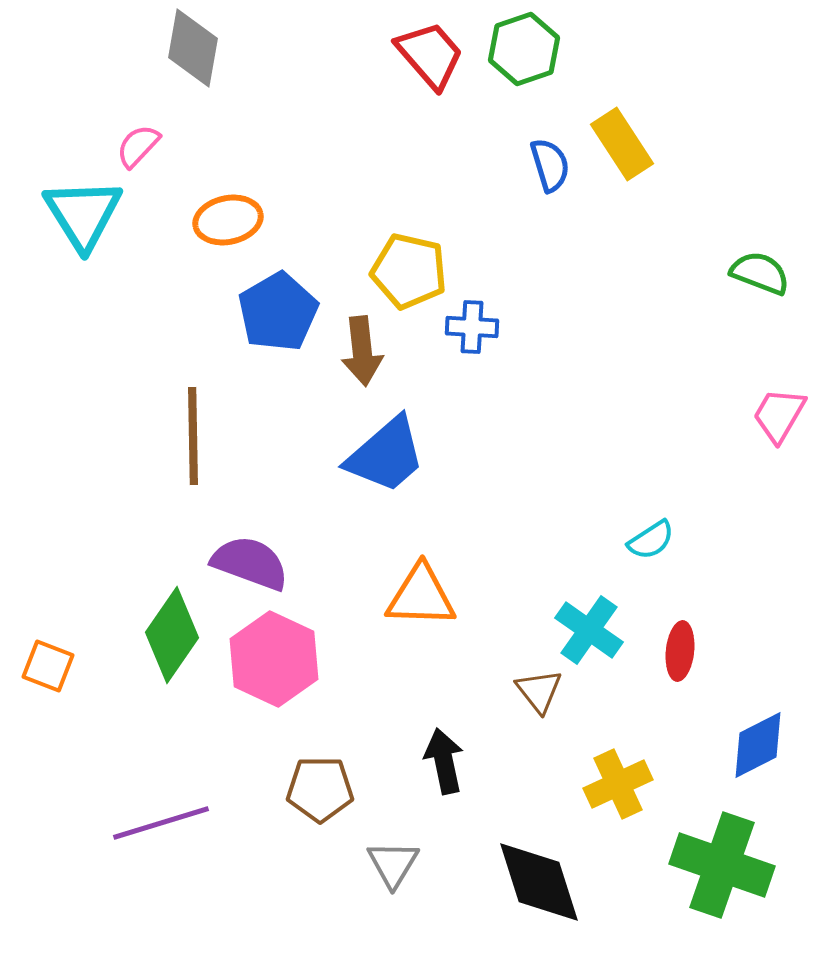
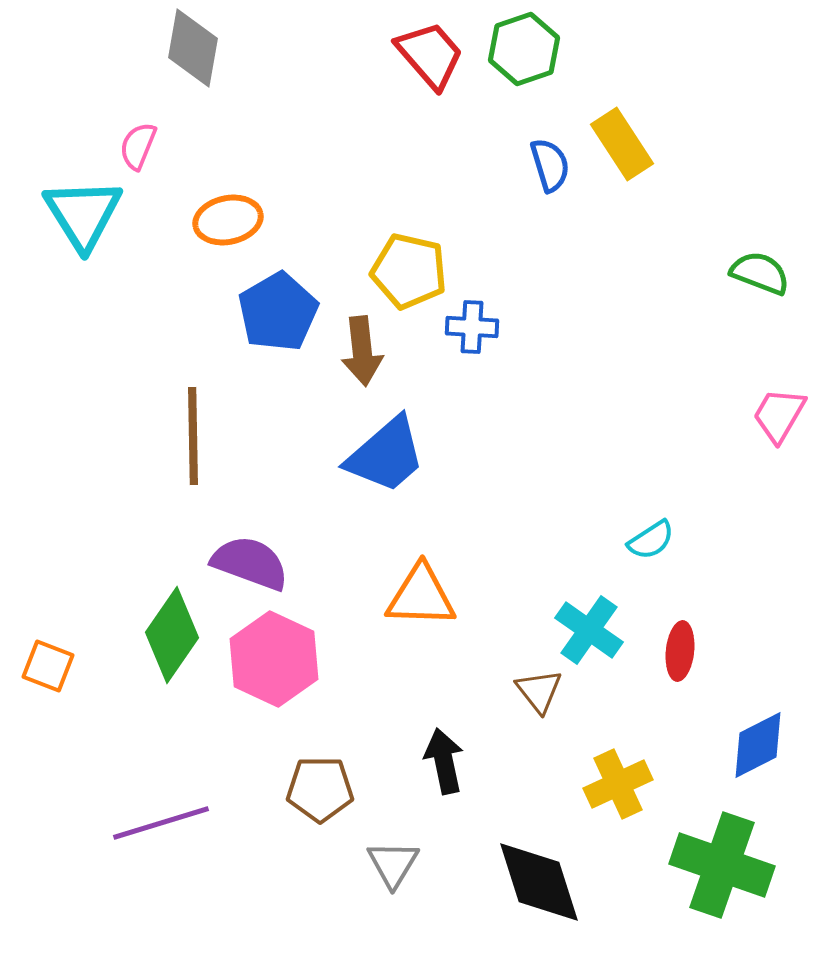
pink semicircle: rotated 21 degrees counterclockwise
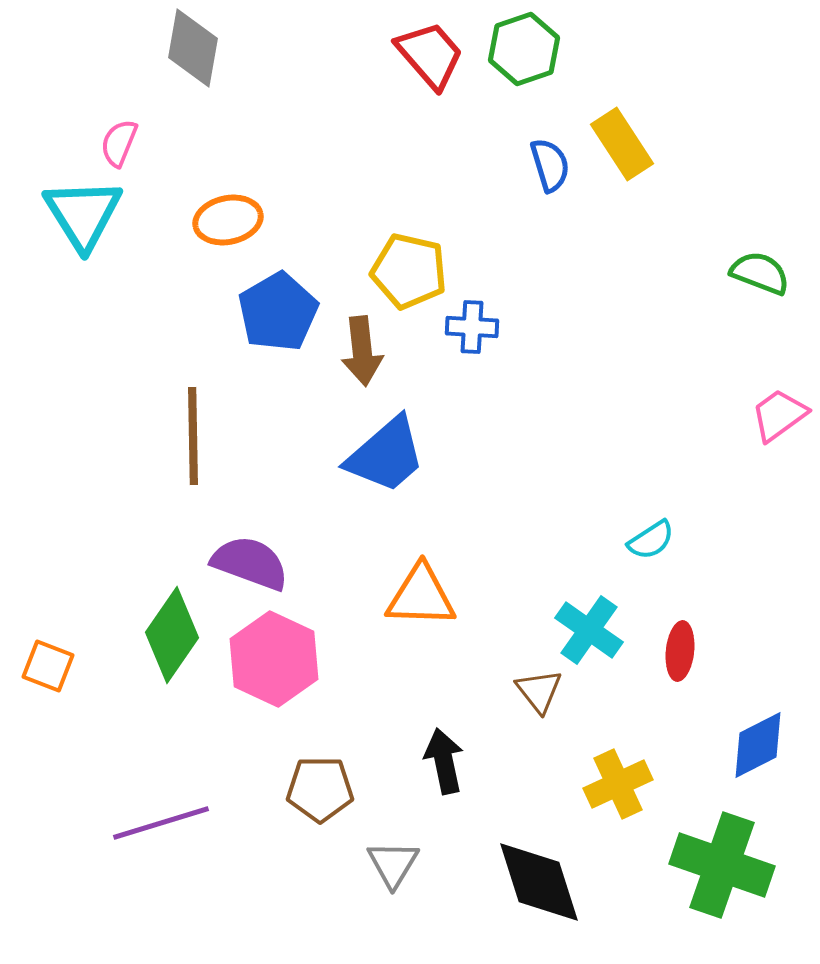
pink semicircle: moved 19 px left, 3 px up
pink trapezoid: rotated 24 degrees clockwise
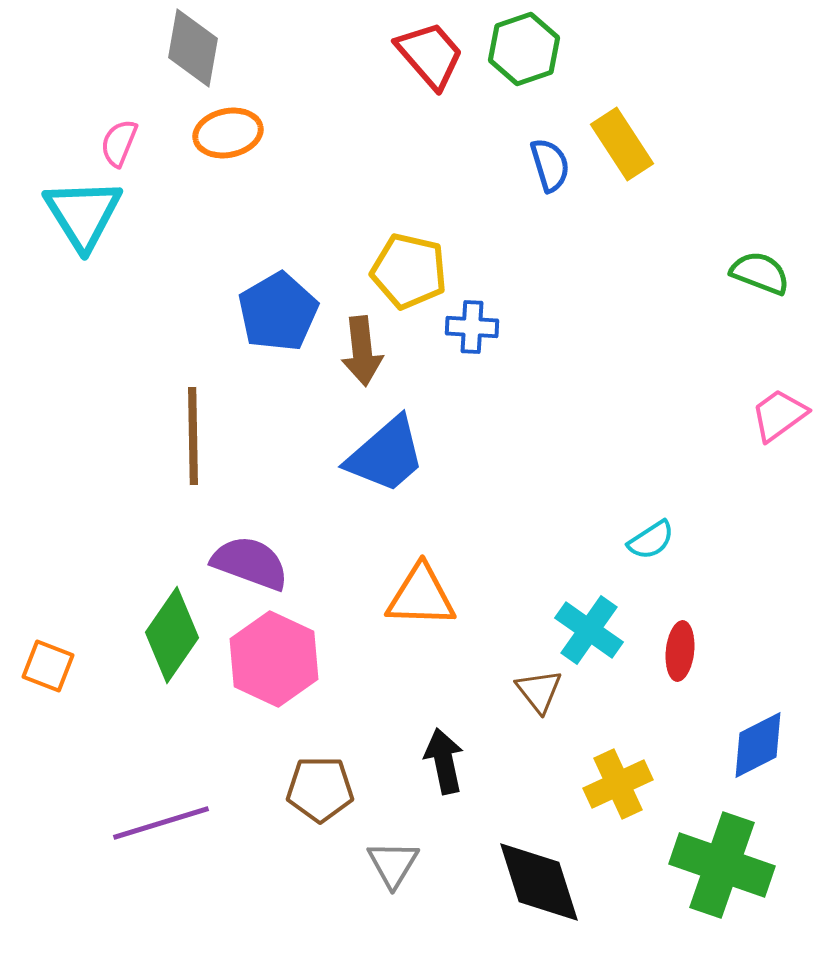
orange ellipse: moved 87 px up
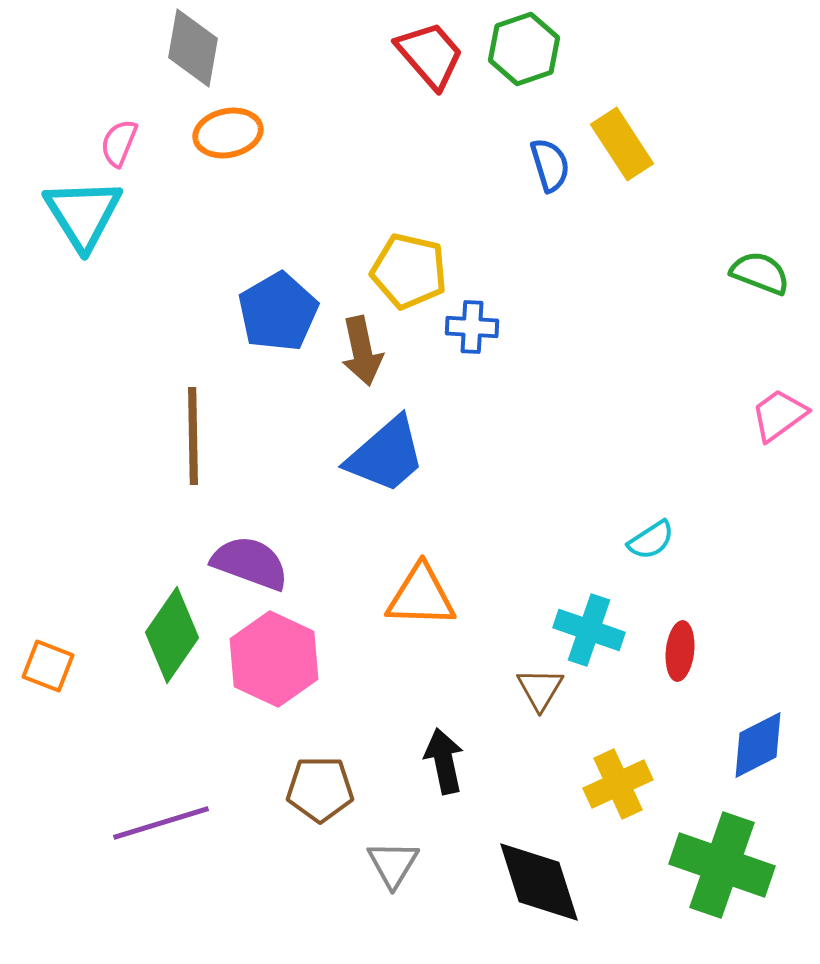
brown arrow: rotated 6 degrees counterclockwise
cyan cross: rotated 16 degrees counterclockwise
brown triangle: moved 1 px right, 2 px up; rotated 9 degrees clockwise
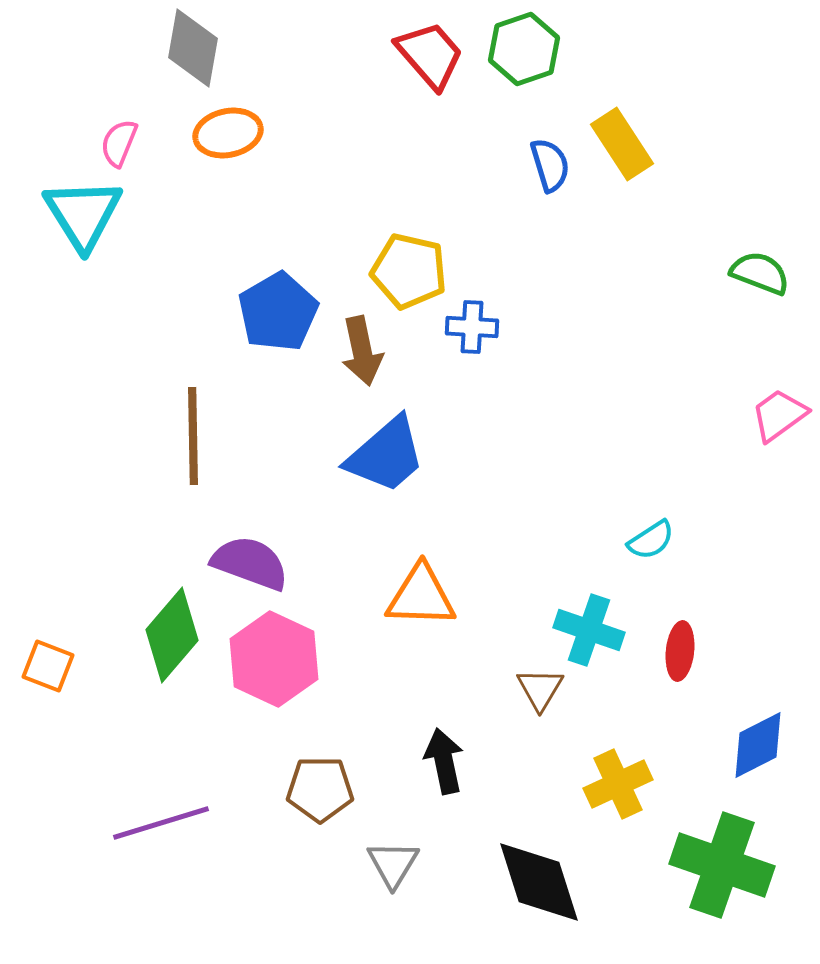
green diamond: rotated 6 degrees clockwise
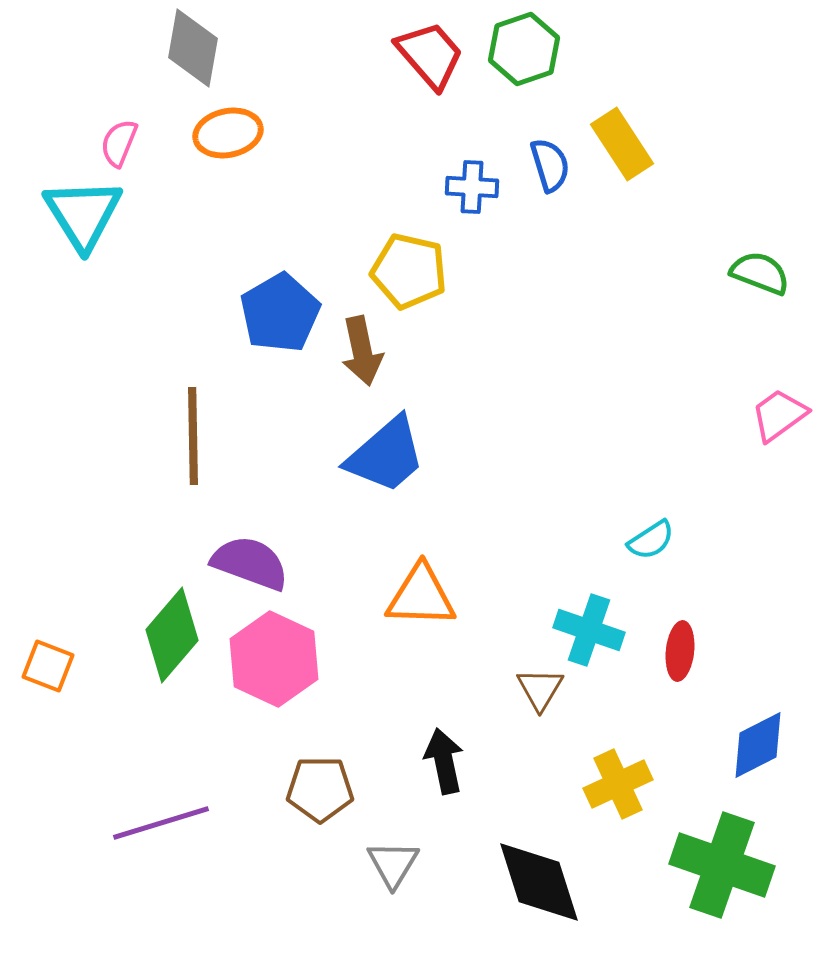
blue pentagon: moved 2 px right, 1 px down
blue cross: moved 140 px up
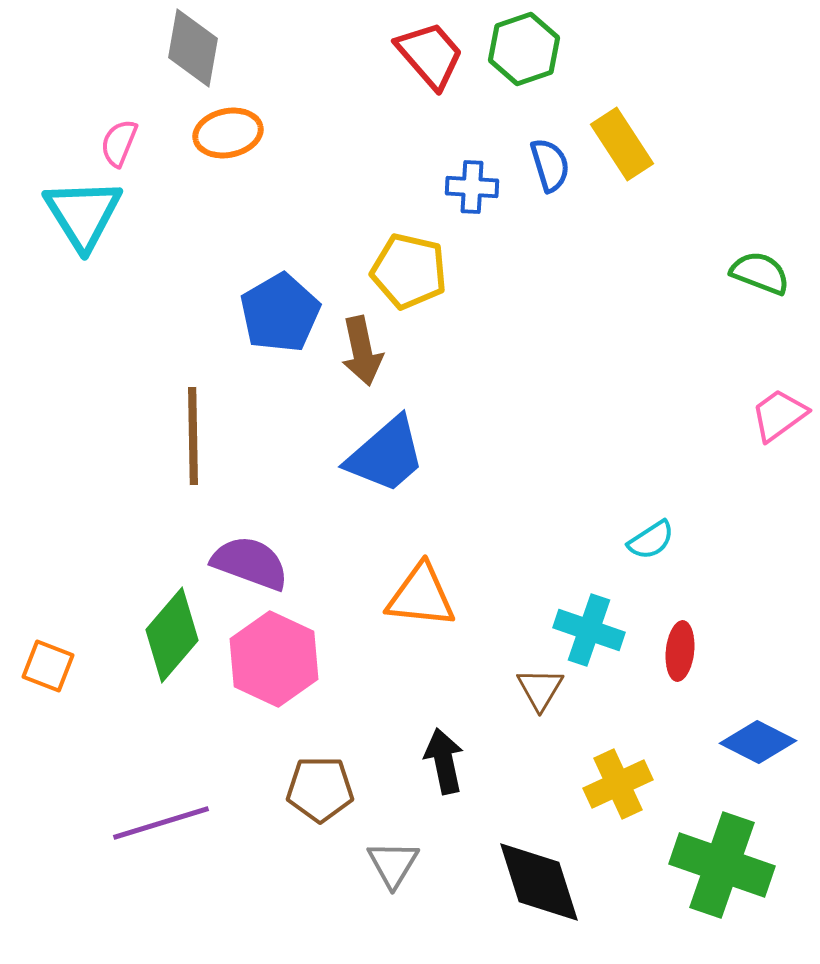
orange triangle: rotated 4 degrees clockwise
blue diamond: moved 3 px up; rotated 54 degrees clockwise
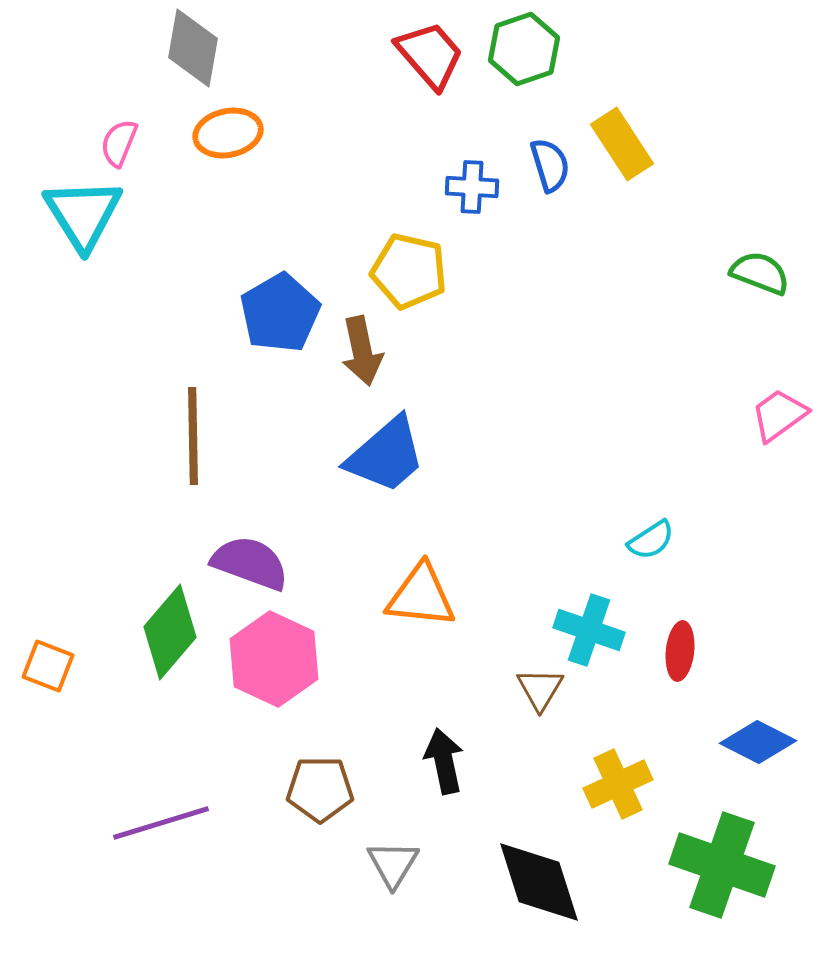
green diamond: moved 2 px left, 3 px up
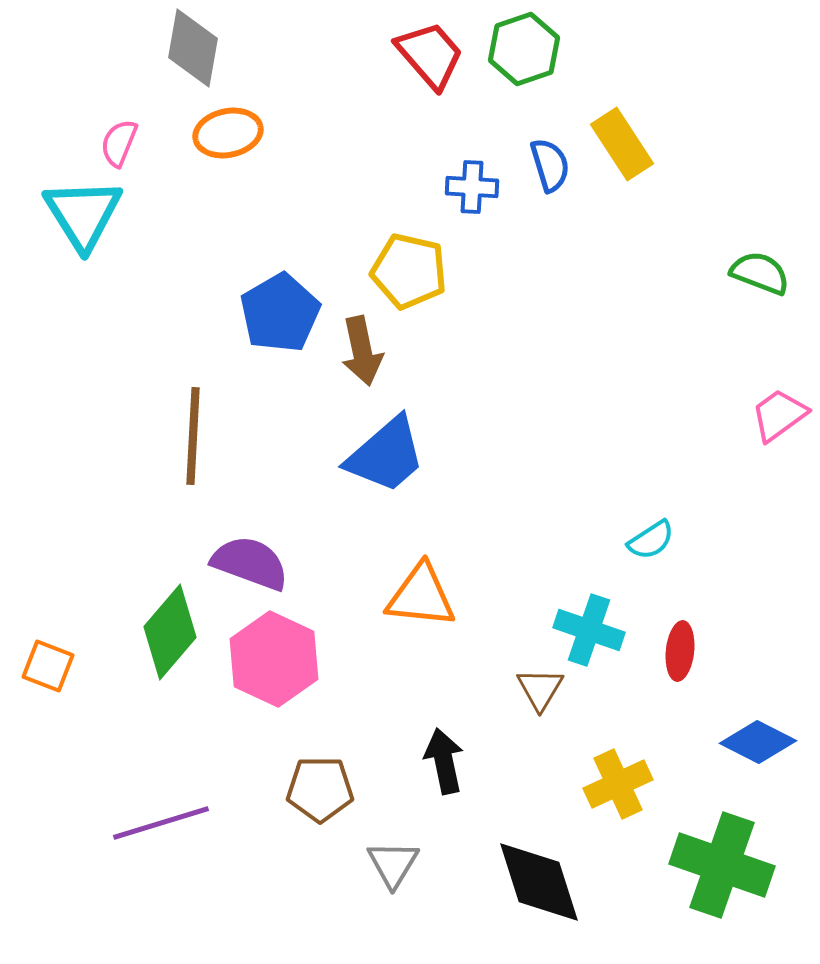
brown line: rotated 4 degrees clockwise
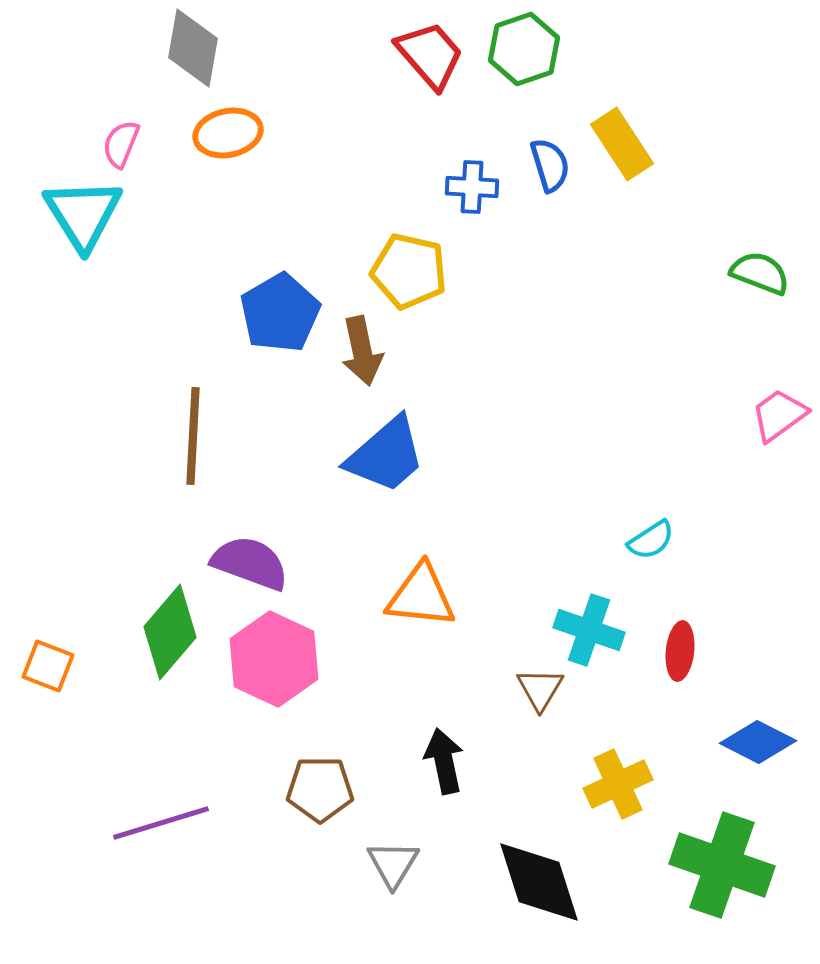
pink semicircle: moved 2 px right, 1 px down
